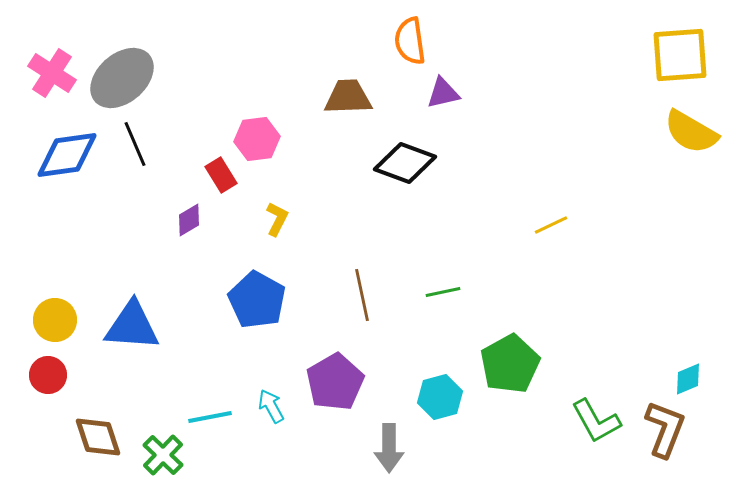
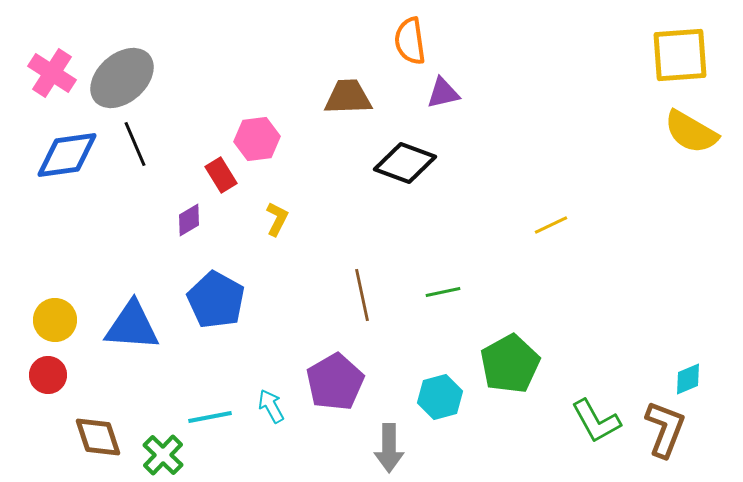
blue pentagon: moved 41 px left
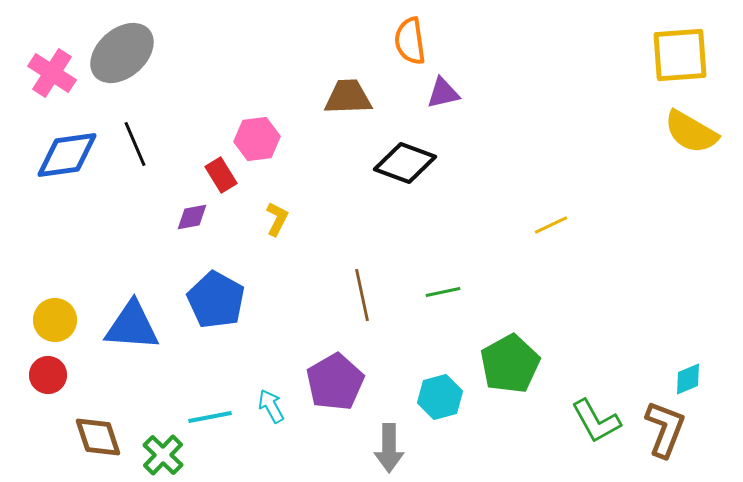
gray ellipse: moved 25 px up
purple diamond: moved 3 px right, 3 px up; rotated 20 degrees clockwise
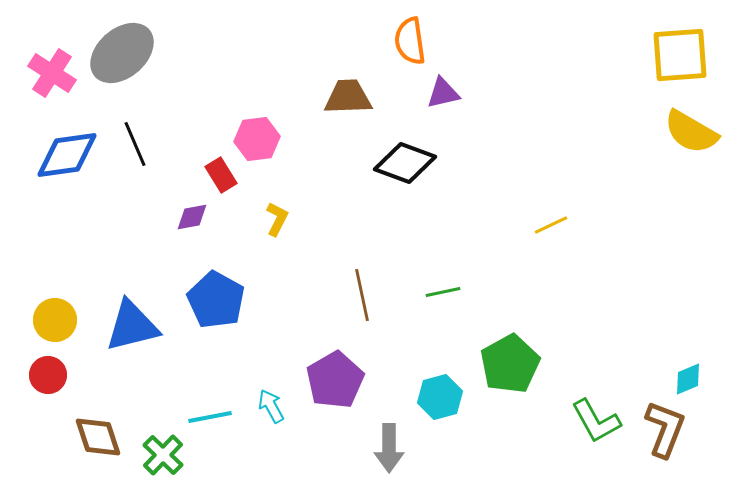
blue triangle: rotated 18 degrees counterclockwise
purple pentagon: moved 2 px up
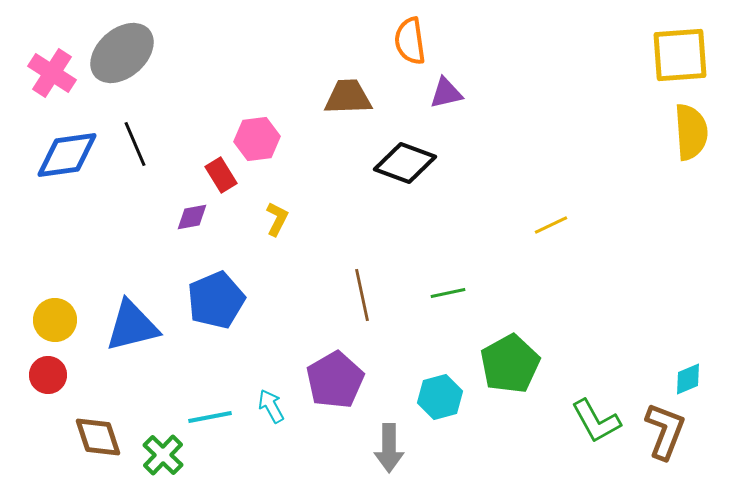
purple triangle: moved 3 px right
yellow semicircle: rotated 124 degrees counterclockwise
green line: moved 5 px right, 1 px down
blue pentagon: rotated 20 degrees clockwise
brown L-shape: moved 2 px down
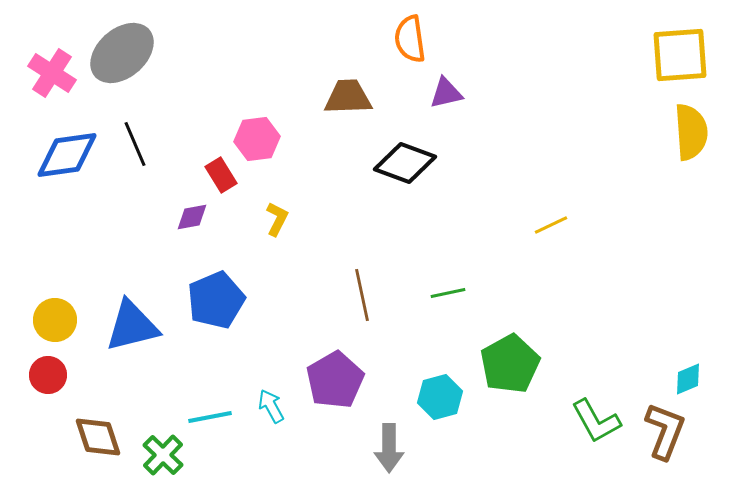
orange semicircle: moved 2 px up
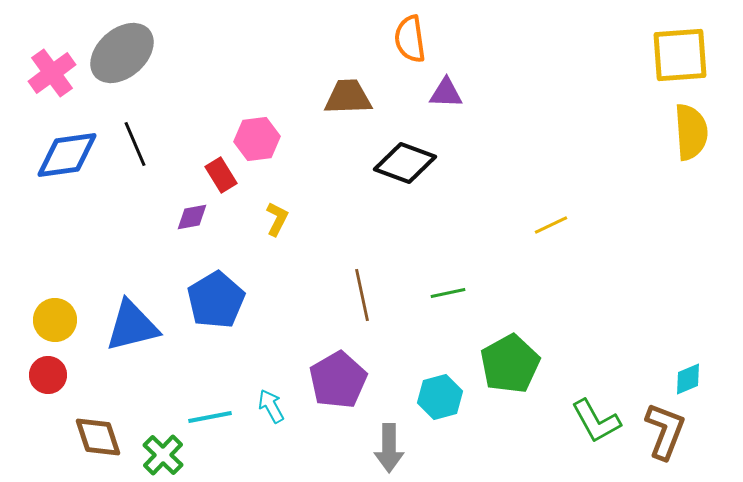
pink cross: rotated 21 degrees clockwise
purple triangle: rotated 15 degrees clockwise
blue pentagon: rotated 8 degrees counterclockwise
purple pentagon: moved 3 px right
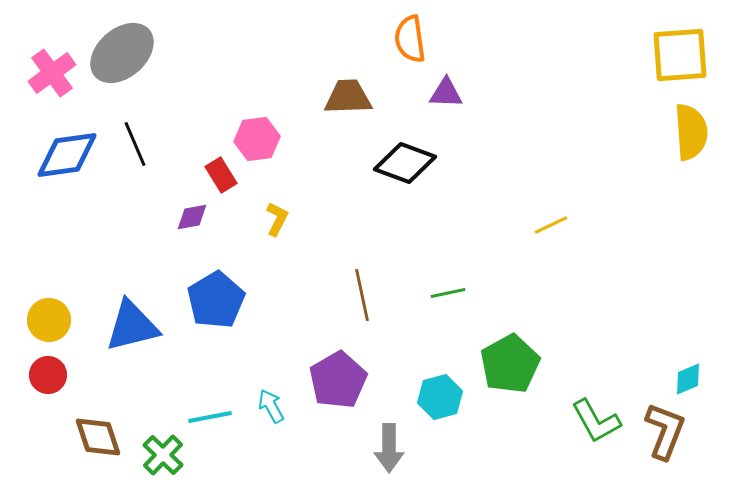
yellow circle: moved 6 px left
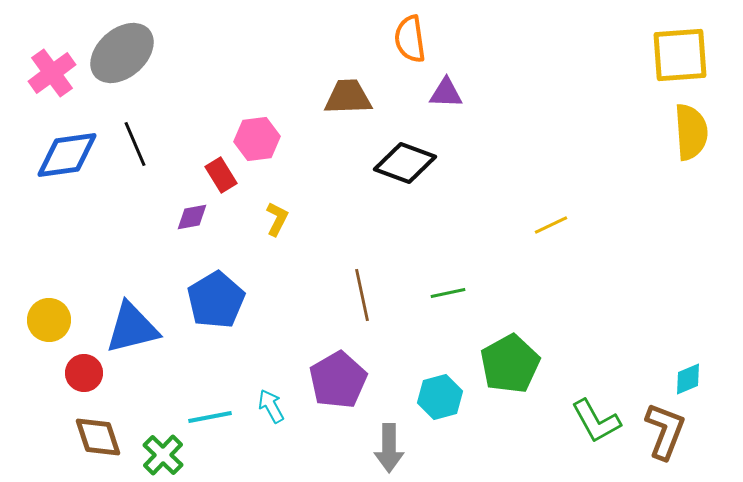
blue triangle: moved 2 px down
red circle: moved 36 px right, 2 px up
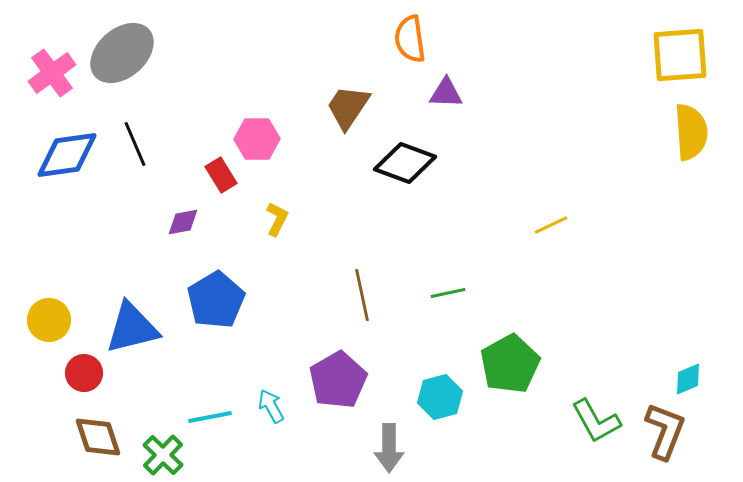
brown trapezoid: moved 10 px down; rotated 54 degrees counterclockwise
pink hexagon: rotated 6 degrees clockwise
purple diamond: moved 9 px left, 5 px down
